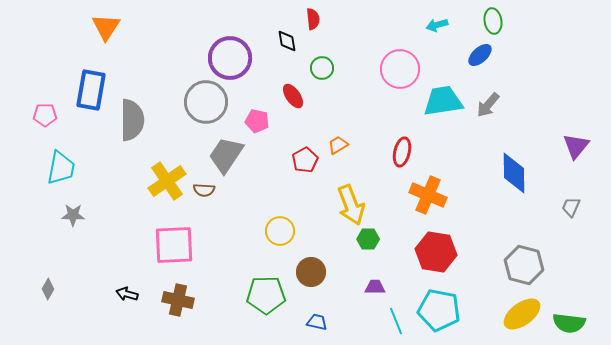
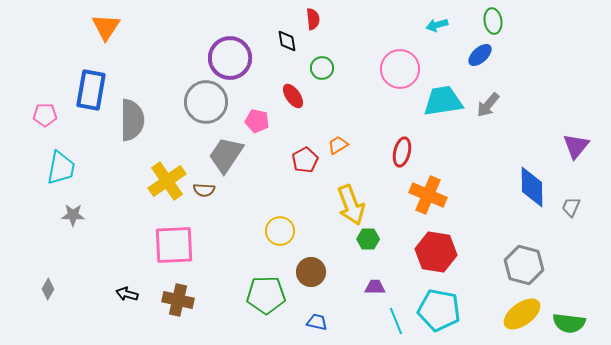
blue diamond at (514, 173): moved 18 px right, 14 px down
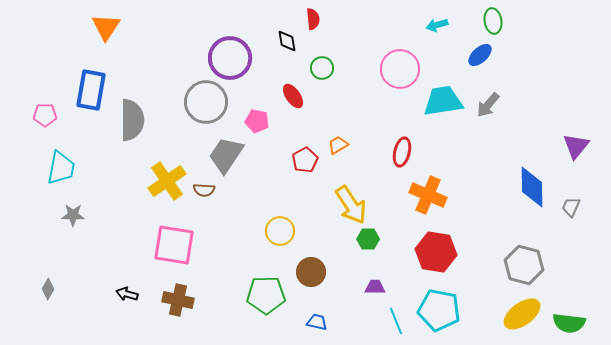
yellow arrow at (351, 205): rotated 12 degrees counterclockwise
pink square at (174, 245): rotated 12 degrees clockwise
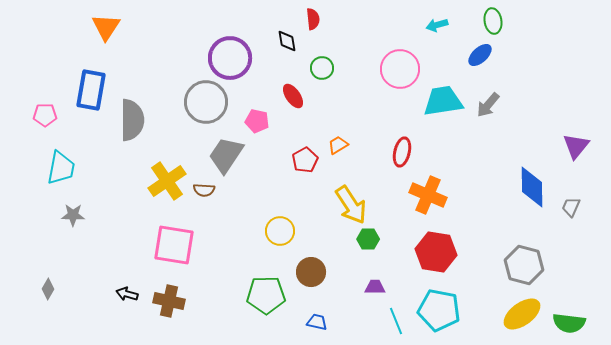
brown cross at (178, 300): moved 9 px left, 1 px down
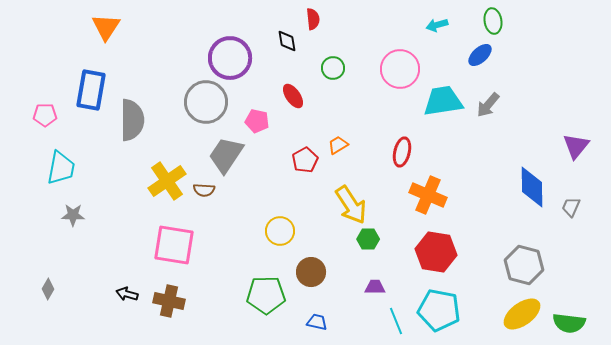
green circle at (322, 68): moved 11 px right
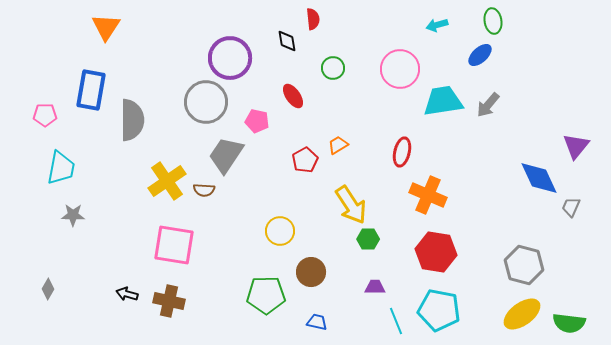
blue diamond at (532, 187): moved 7 px right, 9 px up; rotated 24 degrees counterclockwise
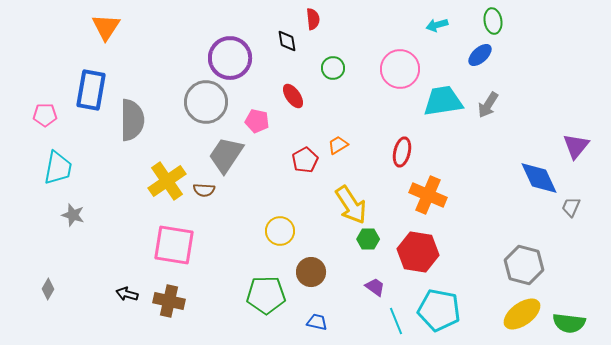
gray arrow at (488, 105): rotated 8 degrees counterclockwise
cyan trapezoid at (61, 168): moved 3 px left
gray star at (73, 215): rotated 15 degrees clockwise
red hexagon at (436, 252): moved 18 px left
purple trapezoid at (375, 287): rotated 35 degrees clockwise
